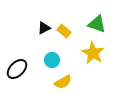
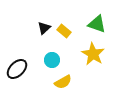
black triangle: rotated 16 degrees counterclockwise
yellow star: moved 1 px down
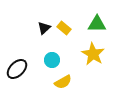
green triangle: rotated 18 degrees counterclockwise
yellow rectangle: moved 3 px up
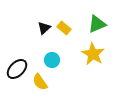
green triangle: rotated 24 degrees counterclockwise
yellow semicircle: moved 23 px left; rotated 84 degrees clockwise
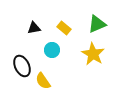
black triangle: moved 10 px left; rotated 32 degrees clockwise
cyan circle: moved 10 px up
black ellipse: moved 5 px right, 3 px up; rotated 70 degrees counterclockwise
yellow semicircle: moved 3 px right, 1 px up
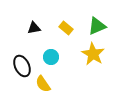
green triangle: moved 2 px down
yellow rectangle: moved 2 px right
cyan circle: moved 1 px left, 7 px down
yellow semicircle: moved 3 px down
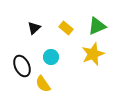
black triangle: rotated 32 degrees counterclockwise
yellow star: rotated 20 degrees clockwise
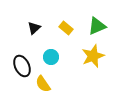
yellow star: moved 2 px down
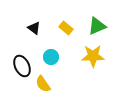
black triangle: rotated 40 degrees counterclockwise
yellow star: rotated 20 degrees clockwise
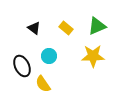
cyan circle: moved 2 px left, 1 px up
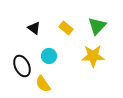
green triangle: rotated 24 degrees counterclockwise
